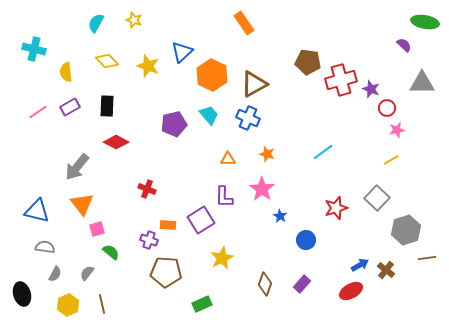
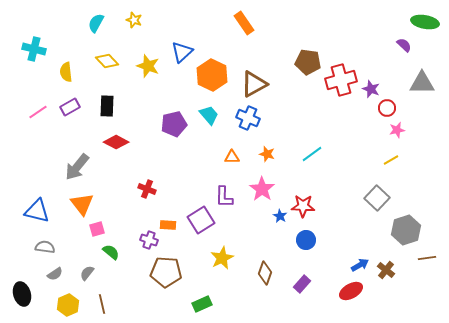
cyan line at (323, 152): moved 11 px left, 2 px down
orange triangle at (228, 159): moved 4 px right, 2 px up
red star at (336, 208): moved 33 px left, 2 px up; rotated 20 degrees clockwise
gray semicircle at (55, 274): rotated 28 degrees clockwise
brown diamond at (265, 284): moved 11 px up
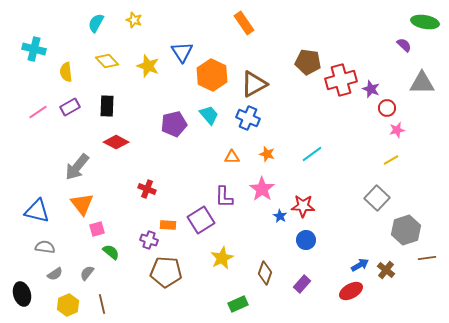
blue triangle at (182, 52): rotated 20 degrees counterclockwise
green rectangle at (202, 304): moved 36 px right
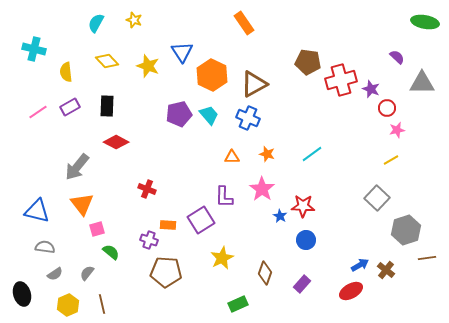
purple semicircle at (404, 45): moved 7 px left, 12 px down
purple pentagon at (174, 124): moved 5 px right, 10 px up
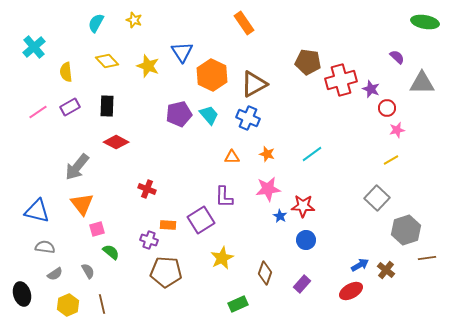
cyan cross at (34, 49): moved 2 px up; rotated 35 degrees clockwise
pink star at (262, 189): moved 6 px right; rotated 30 degrees clockwise
gray semicircle at (87, 273): moved 1 px right, 2 px up; rotated 112 degrees clockwise
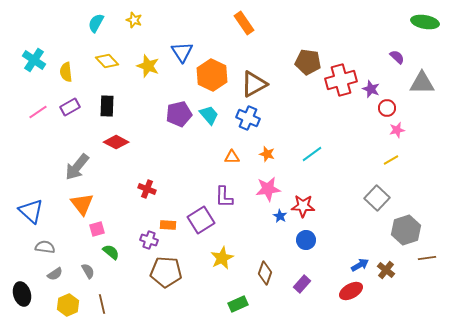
cyan cross at (34, 47): moved 13 px down; rotated 15 degrees counterclockwise
blue triangle at (37, 211): moved 6 px left; rotated 28 degrees clockwise
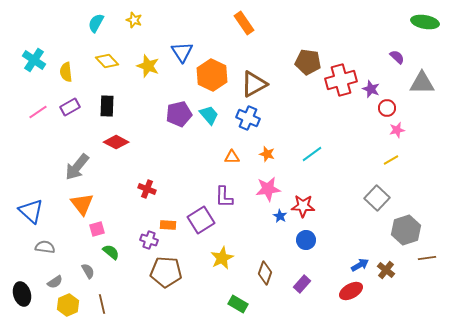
gray semicircle at (55, 274): moved 8 px down
green rectangle at (238, 304): rotated 54 degrees clockwise
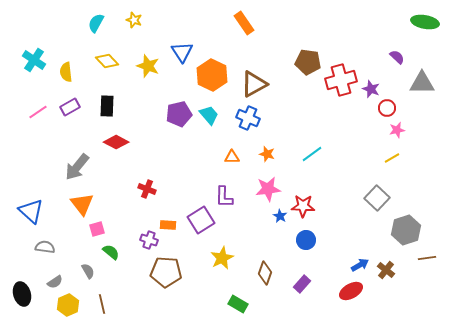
yellow line at (391, 160): moved 1 px right, 2 px up
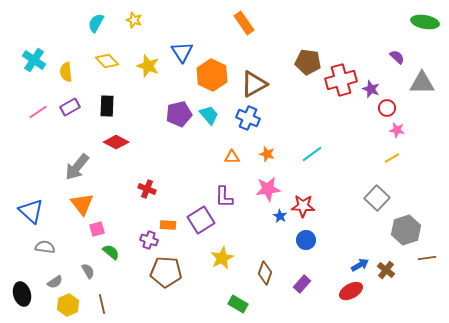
pink star at (397, 130): rotated 21 degrees clockwise
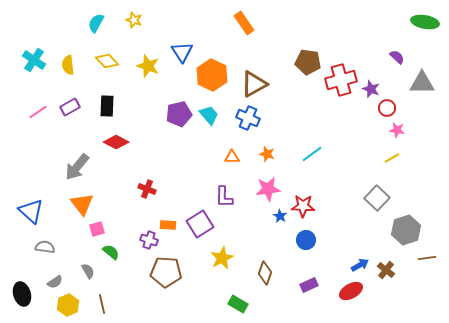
yellow semicircle at (66, 72): moved 2 px right, 7 px up
purple square at (201, 220): moved 1 px left, 4 px down
purple rectangle at (302, 284): moved 7 px right, 1 px down; rotated 24 degrees clockwise
